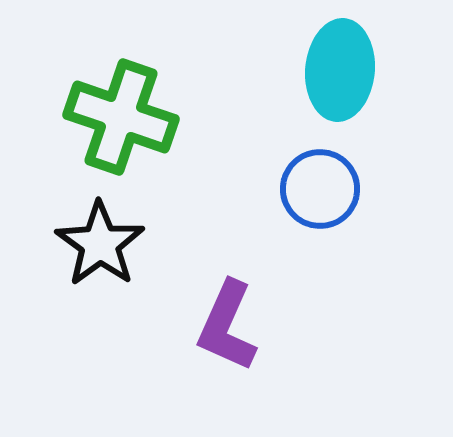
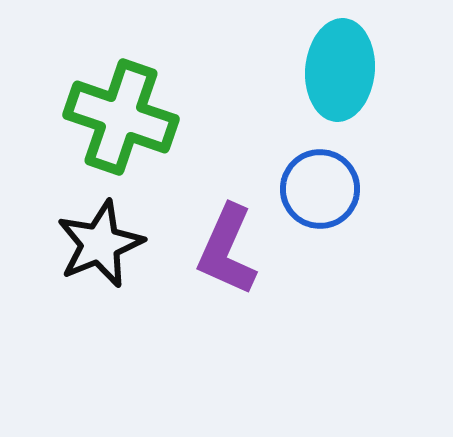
black star: rotated 14 degrees clockwise
purple L-shape: moved 76 px up
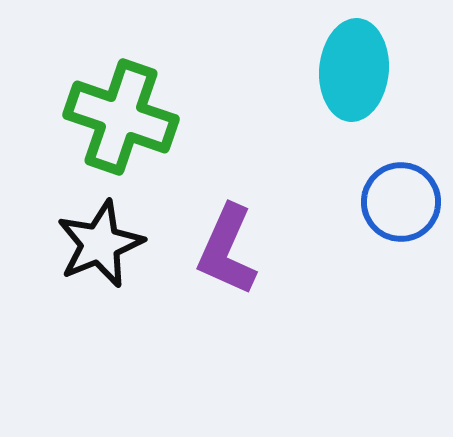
cyan ellipse: moved 14 px right
blue circle: moved 81 px right, 13 px down
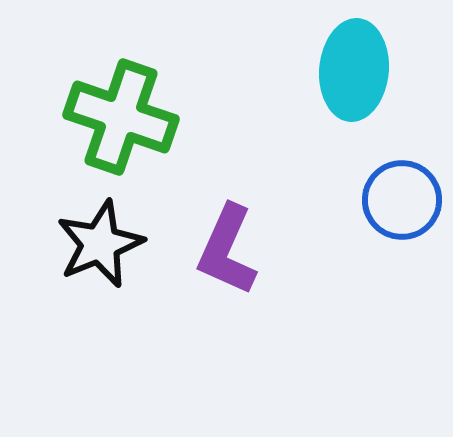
blue circle: moved 1 px right, 2 px up
